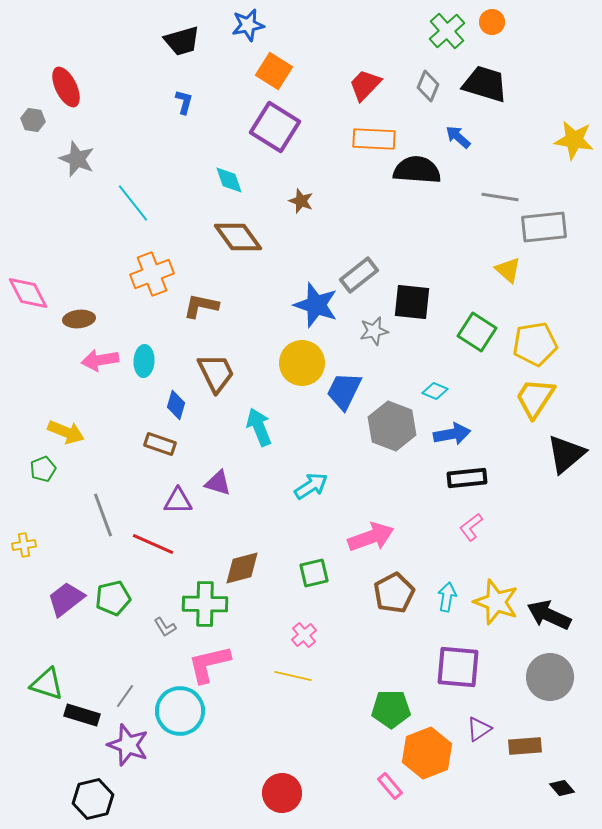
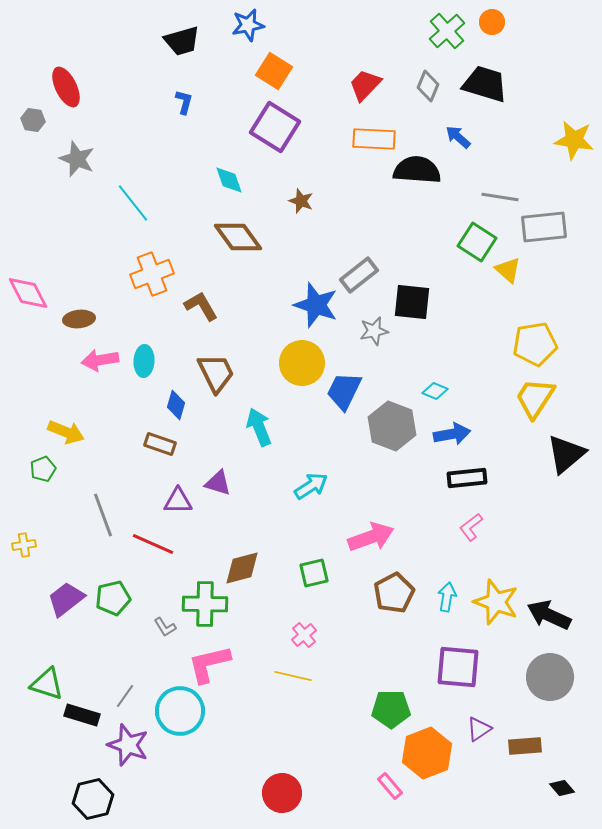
brown L-shape at (201, 306): rotated 48 degrees clockwise
green square at (477, 332): moved 90 px up
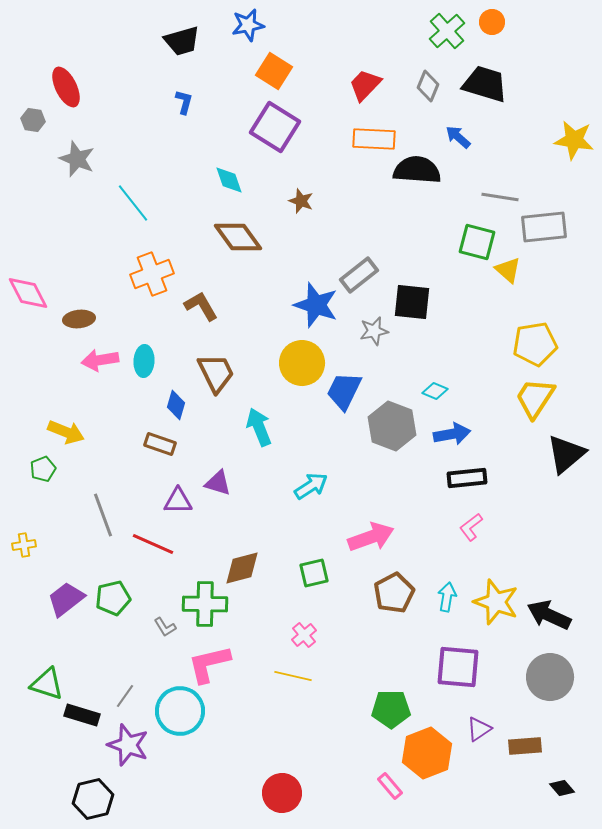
green square at (477, 242): rotated 18 degrees counterclockwise
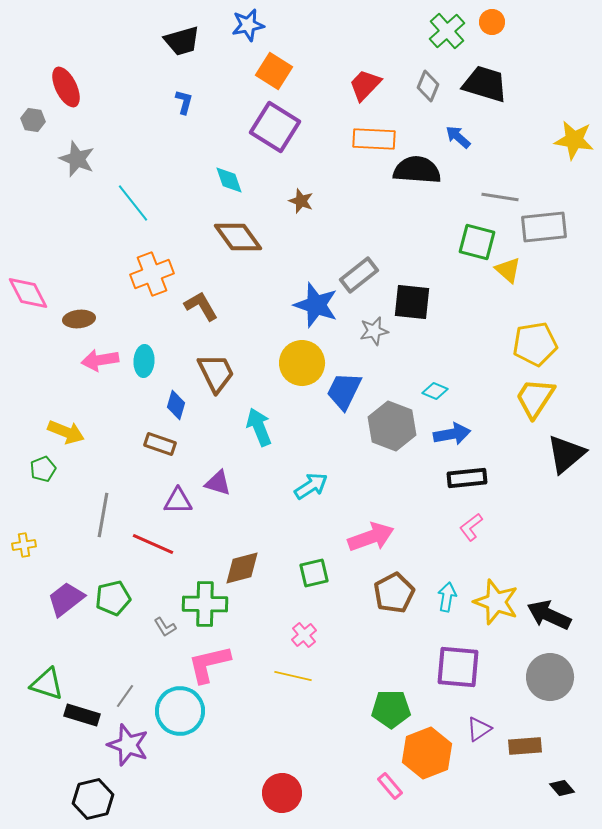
gray line at (103, 515): rotated 30 degrees clockwise
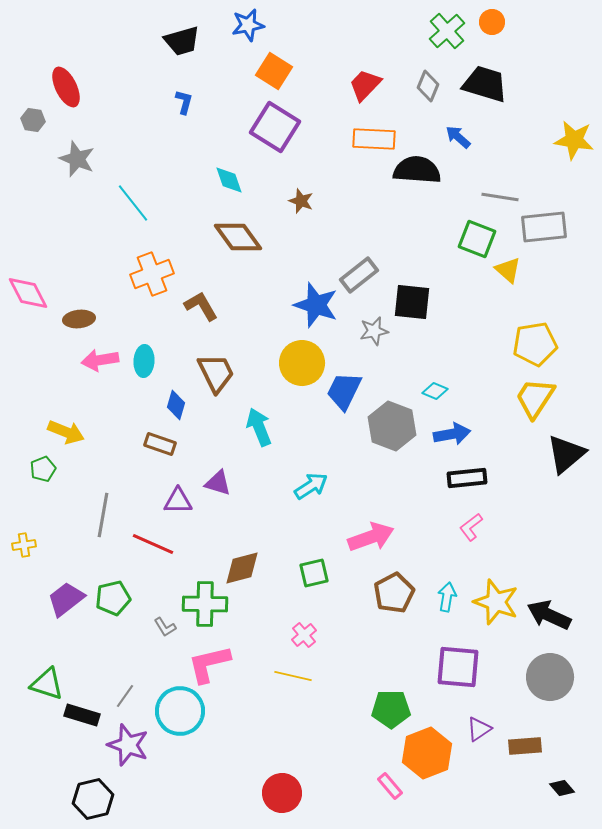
green square at (477, 242): moved 3 px up; rotated 6 degrees clockwise
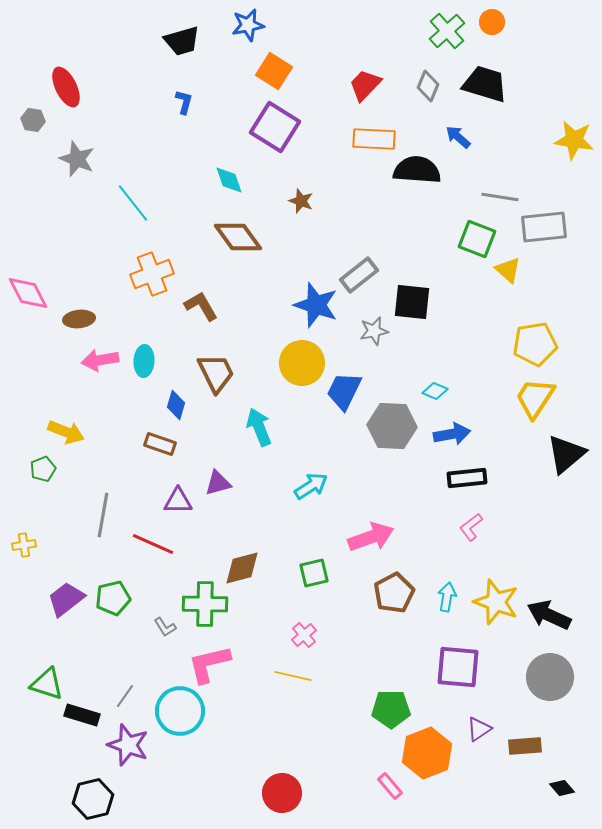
gray hexagon at (392, 426): rotated 18 degrees counterclockwise
purple triangle at (218, 483): rotated 32 degrees counterclockwise
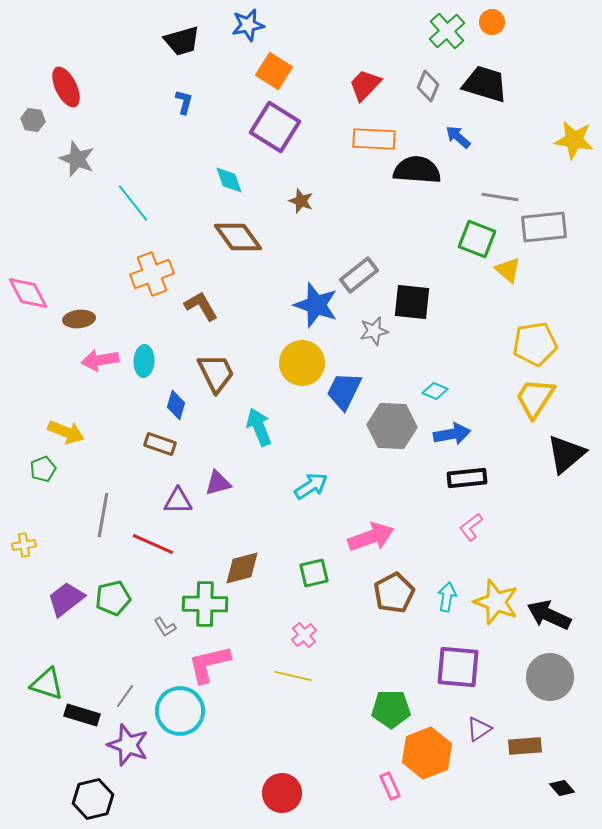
pink rectangle at (390, 786): rotated 16 degrees clockwise
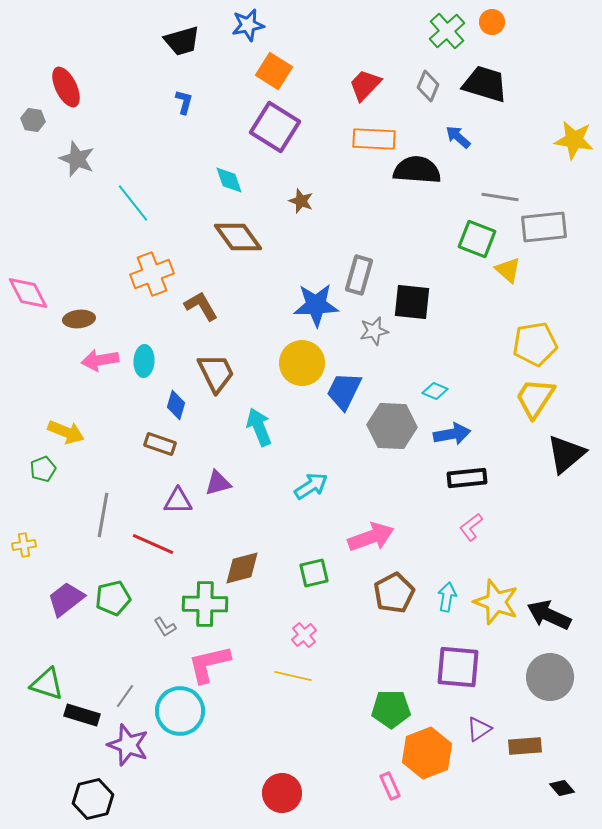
gray rectangle at (359, 275): rotated 36 degrees counterclockwise
blue star at (316, 305): rotated 21 degrees counterclockwise
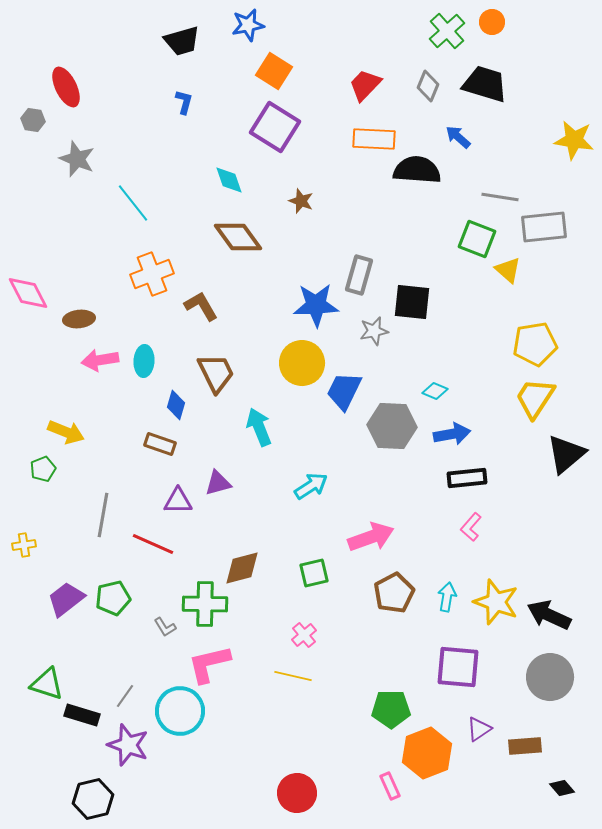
pink L-shape at (471, 527): rotated 12 degrees counterclockwise
red circle at (282, 793): moved 15 px right
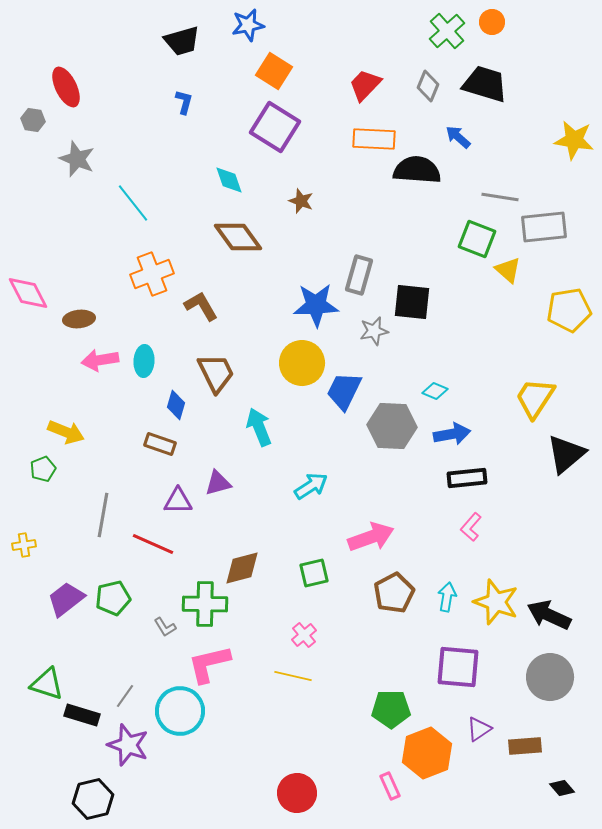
yellow pentagon at (535, 344): moved 34 px right, 34 px up
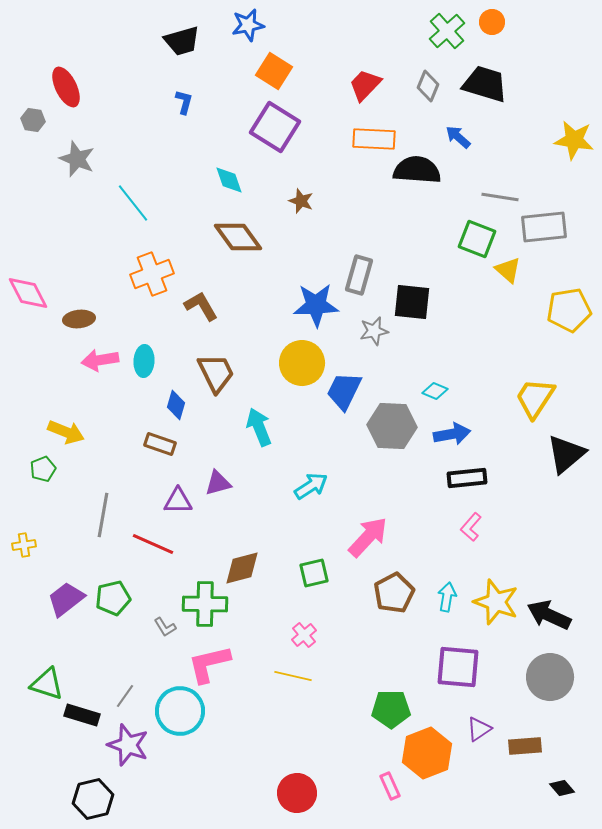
pink arrow at (371, 537): moved 3 px left; rotated 27 degrees counterclockwise
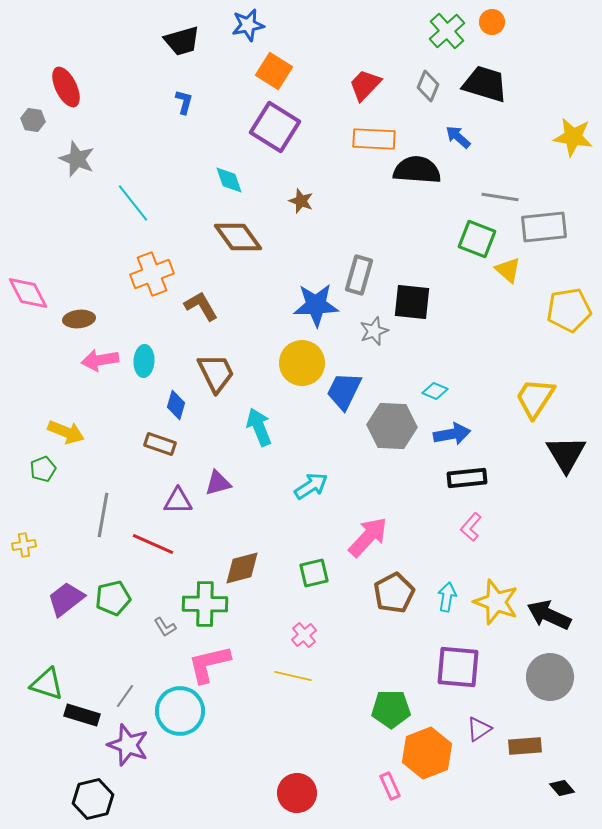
yellow star at (574, 140): moved 1 px left, 3 px up
gray star at (374, 331): rotated 8 degrees counterclockwise
black triangle at (566, 454): rotated 21 degrees counterclockwise
